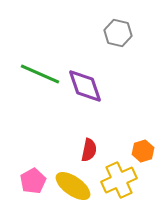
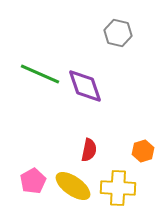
yellow cross: moved 1 px left, 8 px down; rotated 28 degrees clockwise
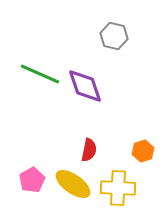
gray hexagon: moved 4 px left, 3 px down
pink pentagon: moved 1 px left, 1 px up
yellow ellipse: moved 2 px up
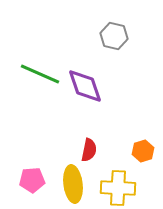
pink pentagon: rotated 25 degrees clockwise
yellow ellipse: rotated 48 degrees clockwise
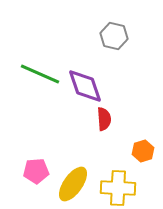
red semicircle: moved 15 px right, 31 px up; rotated 15 degrees counterclockwise
pink pentagon: moved 4 px right, 9 px up
yellow ellipse: rotated 42 degrees clockwise
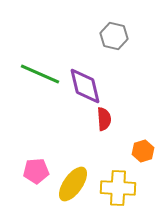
purple diamond: rotated 6 degrees clockwise
